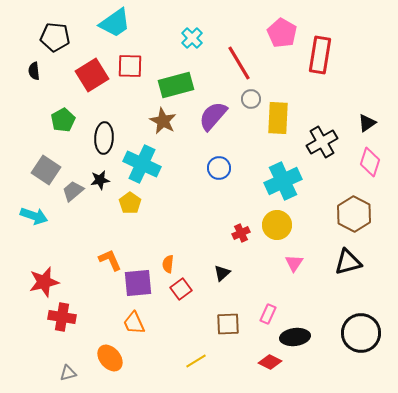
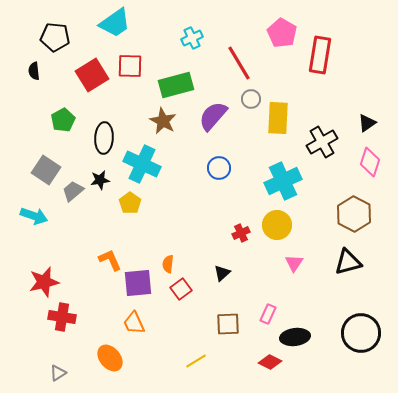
cyan cross at (192, 38): rotated 20 degrees clockwise
gray triangle at (68, 373): moved 10 px left; rotated 18 degrees counterclockwise
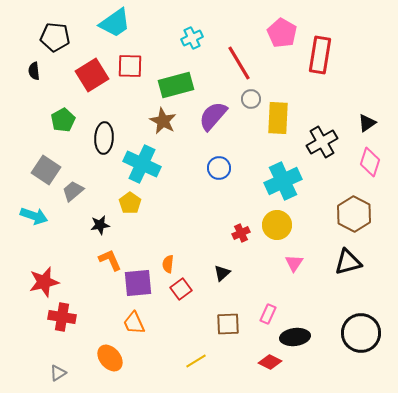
black star at (100, 180): moved 45 px down
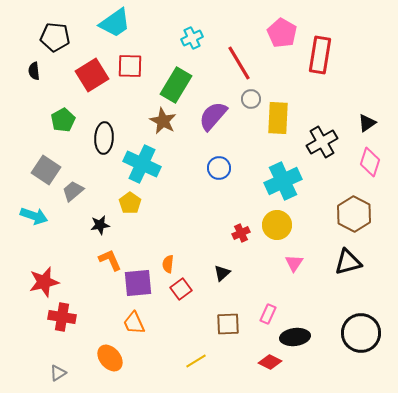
green rectangle at (176, 85): rotated 44 degrees counterclockwise
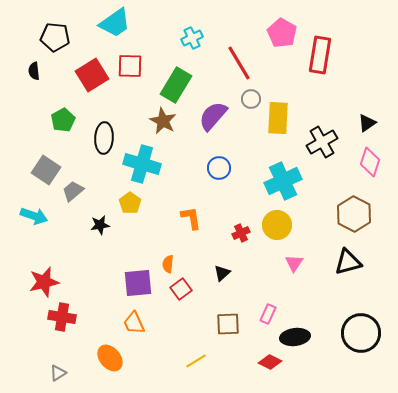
cyan cross at (142, 164): rotated 9 degrees counterclockwise
orange L-shape at (110, 260): moved 81 px right, 42 px up; rotated 15 degrees clockwise
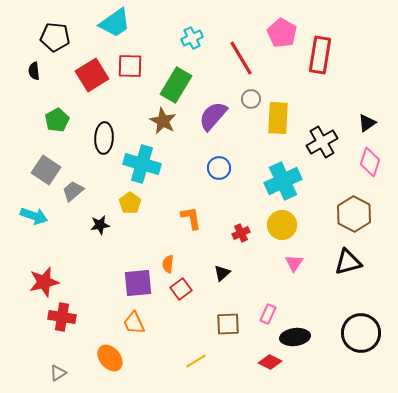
red line at (239, 63): moved 2 px right, 5 px up
green pentagon at (63, 120): moved 6 px left
yellow circle at (277, 225): moved 5 px right
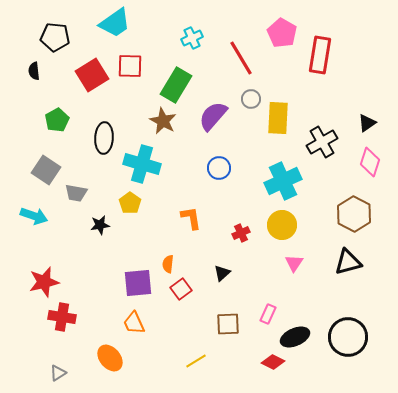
gray trapezoid at (73, 191): moved 3 px right, 2 px down; rotated 130 degrees counterclockwise
black circle at (361, 333): moved 13 px left, 4 px down
black ellipse at (295, 337): rotated 16 degrees counterclockwise
red diamond at (270, 362): moved 3 px right
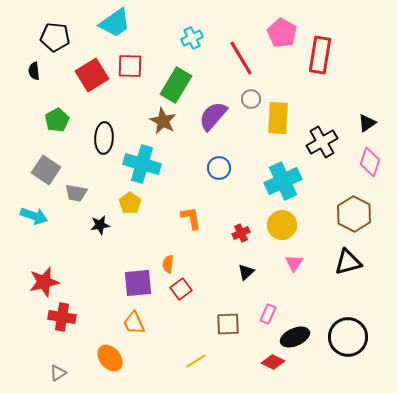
black triangle at (222, 273): moved 24 px right, 1 px up
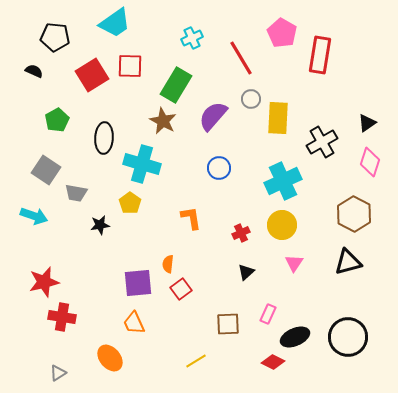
black semicircle at (34, 71): rotated 120 degrees clockwise
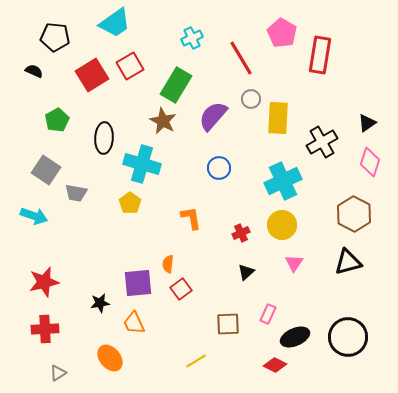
red square at (130, 66): rotated 32 degrees counterclockwise
black star at (100, 225): moved 78 px down
red cross at (62, 317): moved 17 px left, 12 px down; rotated 12 degrees counterclockwise
red diamond at (273, 362): moved 2 px right, 3 px down
